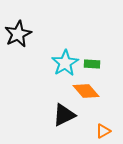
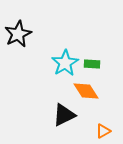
orange diamond: rotated 8 degrees clockwise
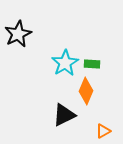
orange diamond: rotated 56 degrees clockwise
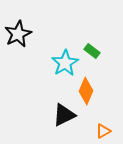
green rectangle: moved 13 px up; rotated 35 degrees clockwise
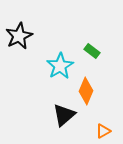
black star: moved 1 px right, 2 px down
cyan star: moved 5 px left, 3 px down
black triangle: rotated 15 degrees counterclockwise
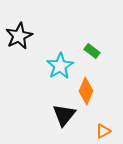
black triangle: rotated 10 degrees counterclockwise
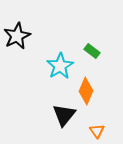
black star: moved 2 px left
orange triangle: moved 6 px left; rotated 35 degrees counterclockwise
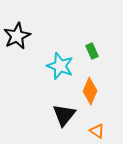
green rectangle: rotated 28 degrees clockwise
cyan star: rotated 20 degrees counterclockwise
orange diamond: moved 4 px right
orange triangle: rotated 21 degrees counterclockwise
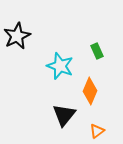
green rectangle: moved 5 px right
orange triangle: rotated 49 degrees clockwise
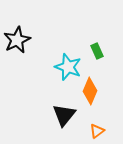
black star: moved 4 px down
cyan star: moved 8 px right, 1 px down
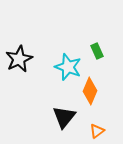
black star: moved 2 px right, 19 px down
black triangle: moved 2 px down
